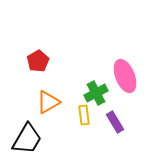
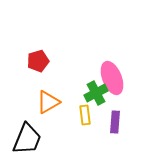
red pentagon: rotated 15 degrees clockwise
pink ellipse: moved 13 px left, 2 px down
yellow rectangle: moved 1 px right
purple rectangle: rotated 35 degrees clockwise
black trapezoid: rotated 8 degrees counterclockwise
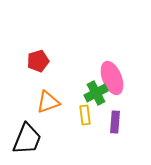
orange triangle: rotated 10 degrees clockwise
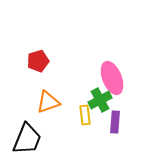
green cross: moved 4 px right, 7 px down
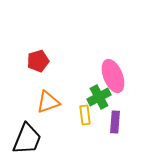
pink ellipse: moved 1 px right, 2 px up
green cross: moved 1 px left, 3 px up
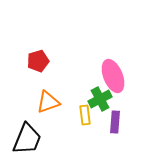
green cross: moved 1 px right, 2 px down
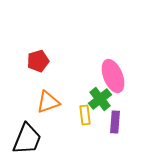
green cross: rotated 10 degrees counterclockwise
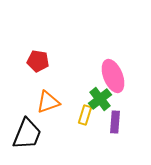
red pentagon: rotated 25 degrees clockwise
yellow rectangle: rotated 24 degrees clockwise
black trapezoid: moved 5 px up
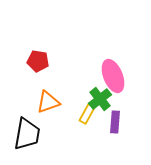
yellow rectangle: moved 2 px right, 1 px up; rotated 12 degrees clockwise
black trapezoid: rotated 12 degrees counterclockwise
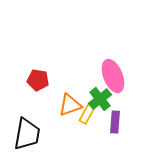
red pentagon: moved 19 px down
orange triangle: moved 22 px right, 3 px down
